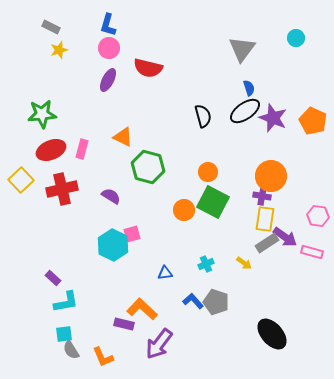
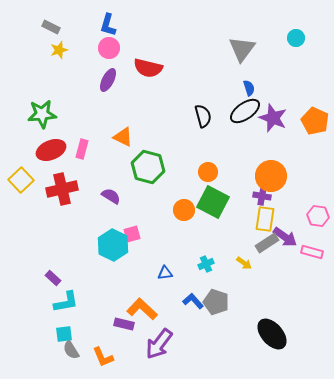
orange pentagon at (313, 121): moved 2 px right
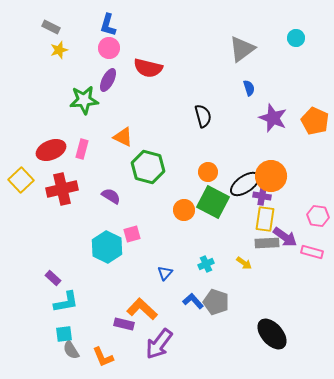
gray triangle at (242, 49): rotated 16 degrees clockwise
black ellipse at (245, 111): moved 73 px down
green star at (42, 114): moved 42 px right, 14 px up
gray rectangle at (267, 243): rotated 30 degrees clockwise
cyan hexagon at (113, 245): moved 6 px left, 2 px down
blue triangle at (165, 273): rotated 42 degrees counterclockwise
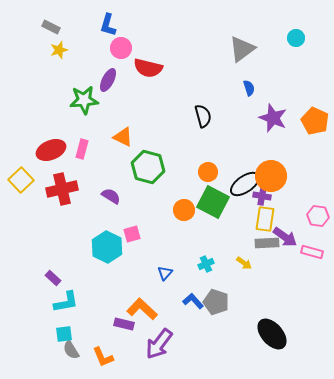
pink circle at (109, 48): moved 12 px right
